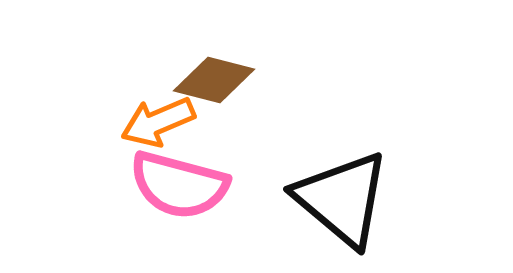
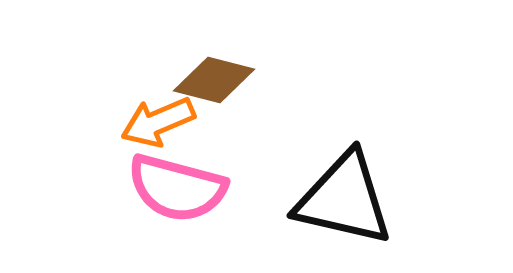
pink semicircle: moved 2 px left, 3 px down
black triangle: moved 2 px right; rotated 27 degrees counterclockwise
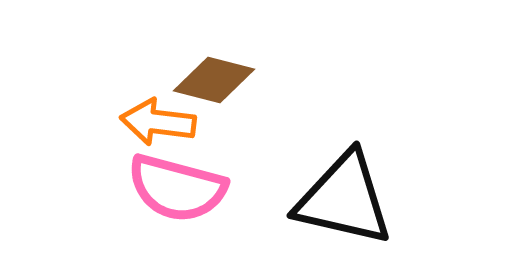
orange arrow: rotated 30 degrees clockwise
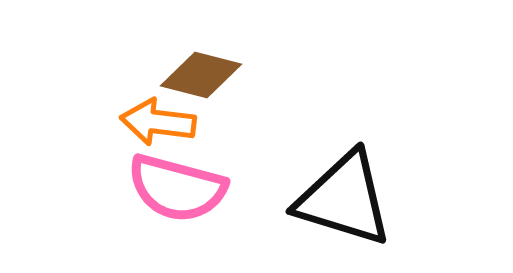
brown diamond: moved 13 px left, 5 px up
black triangle: rotated 4 degrees clockwise
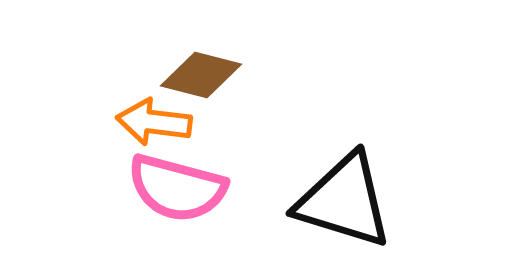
orange arrow: moved 4 px left
black triangle: moved 2 px down
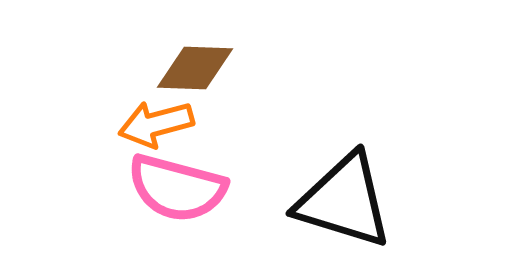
brown diamond: moved 6 px left, 7 px up; rotated 12 degrees counterclockwise
orange arrow: moved 2 px right, 2 px down; rotated 22 degrees counterclockwise
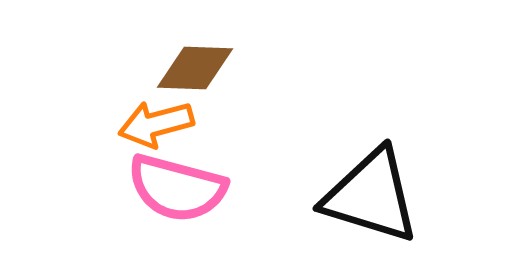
black triangle: moved 27 px right, 5 px up
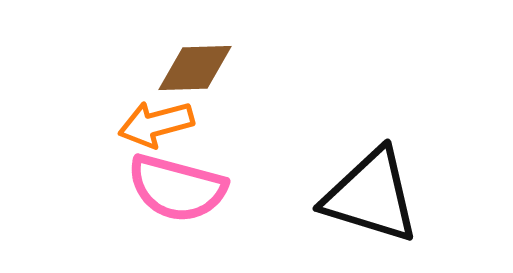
brown diamond: rotated 4 degrees counterclockwise
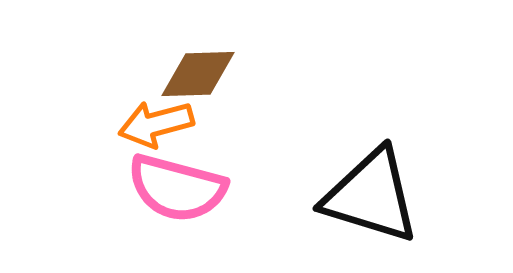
brown diamond: moved 3 px right, 6 px down
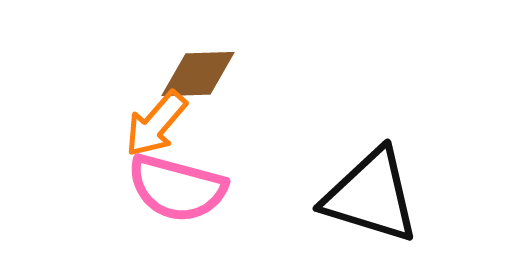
orange arrow: rotated 34 degrees counterclockwise
